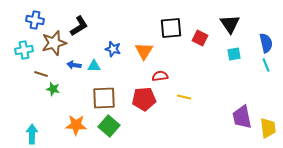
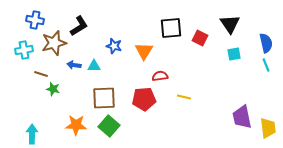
blue star: moved 1 px right, 3 px up
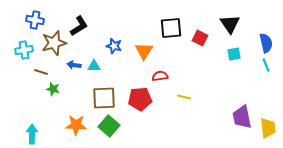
brown line: moved 2 px up
red pentagon: moved 4 px left
